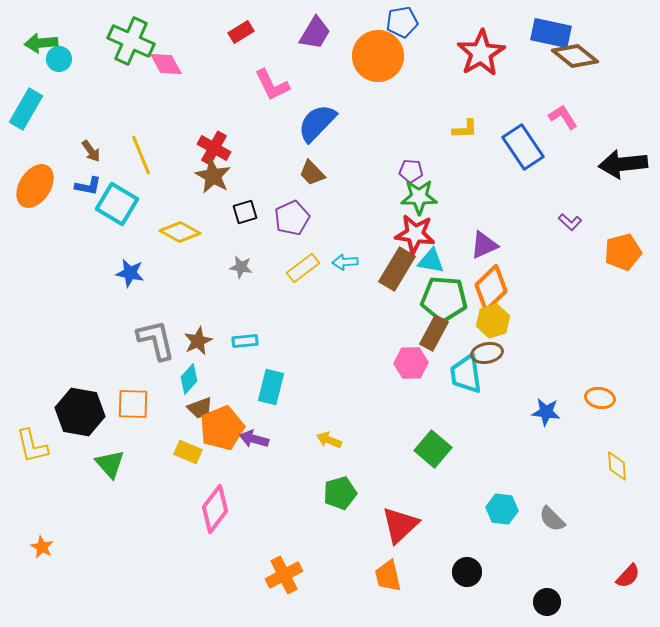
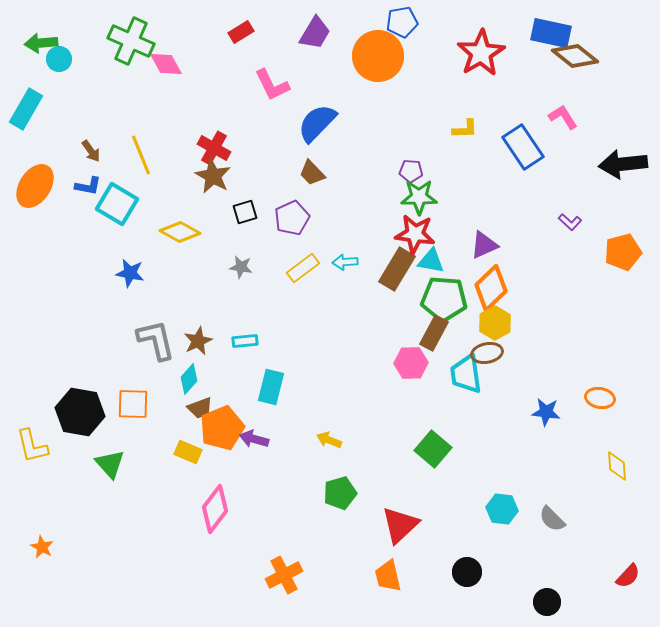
yellow hexagon at (493, 321): moved 2 px right, 2 px down; rotated 12 degrees counterclockwise
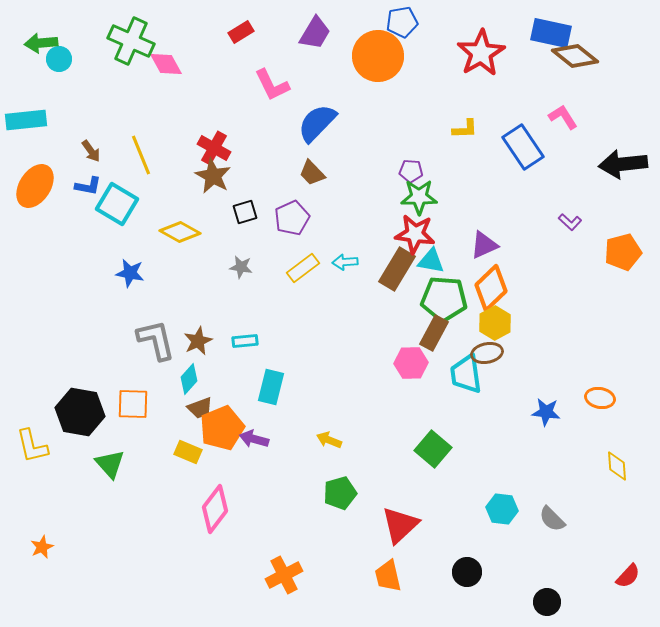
cyan rectangle at (26, 109): moved 11 px down; rotated 54 degrees clockwise
orange star at (42, 547): rotated 20 degrees clockwise
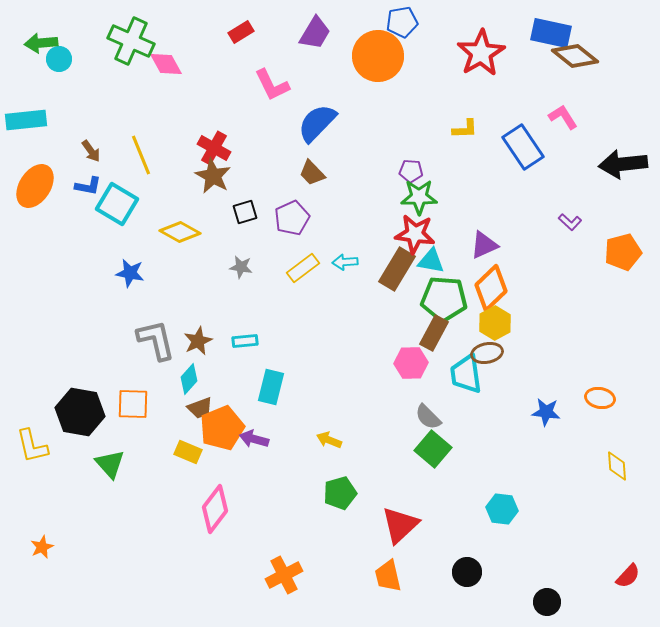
gray semicircle at (552, 519): moved 124 px left, 102 px up
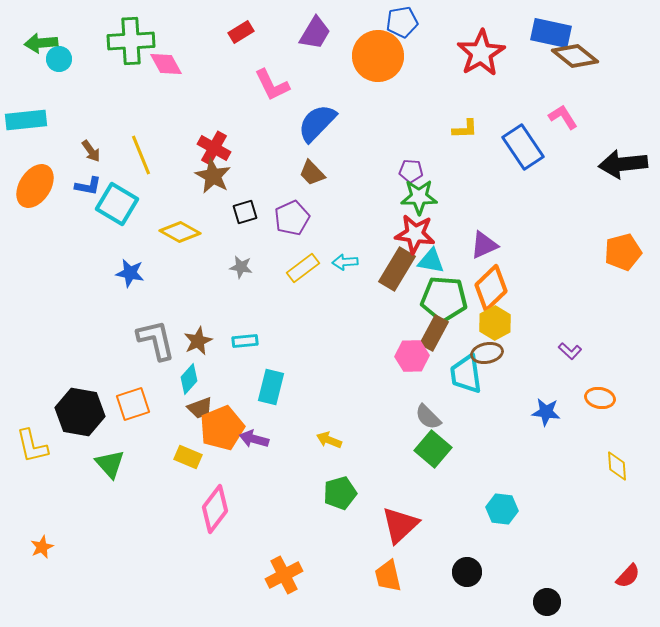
green cross at (131, 41): rotated 27 degrees counterclockwise
purple L-shape at (570, 222): moved 129 px down
pink hexagon at (411, 363): moved 1 px right, 7 px up
orange square at (133, 404): rotated 20 degrees counterclockwise
yellow rectangle at (188, 452): moved 5 px down
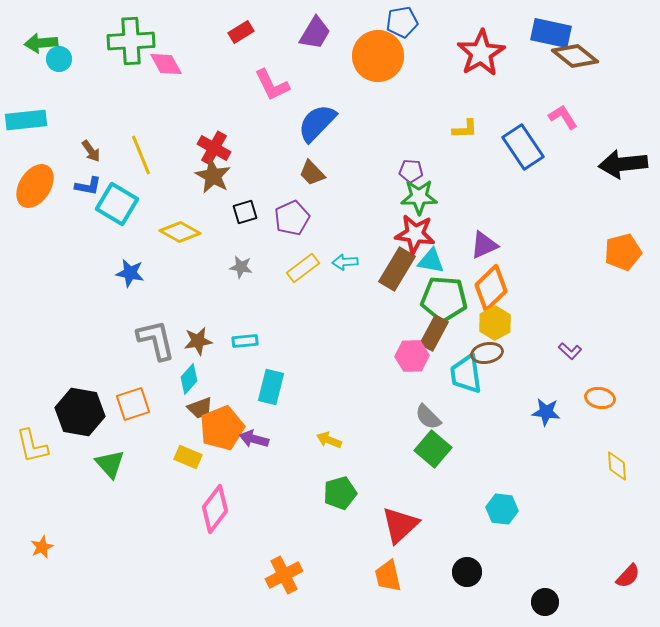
brown star at (198, 341): rotated 16 degrees clockwise
black circle at (547, 602): moved 2 px left
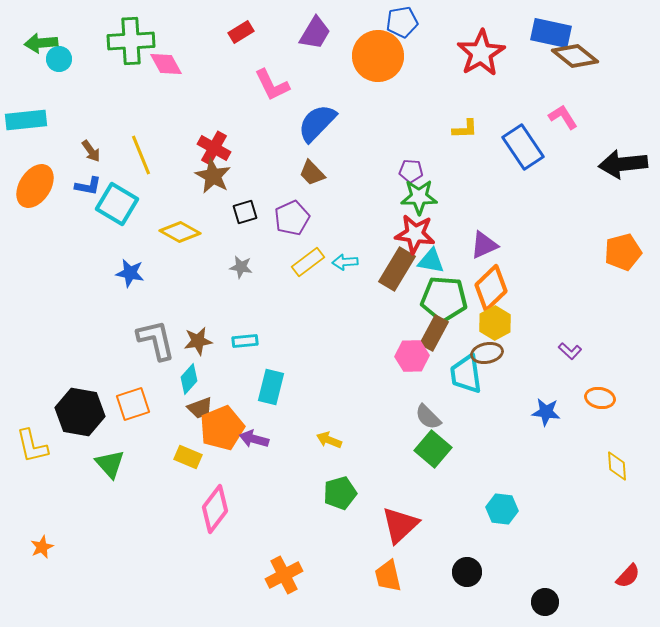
yellow rectangle at (303, 268): moved 5 px right, 6 px up
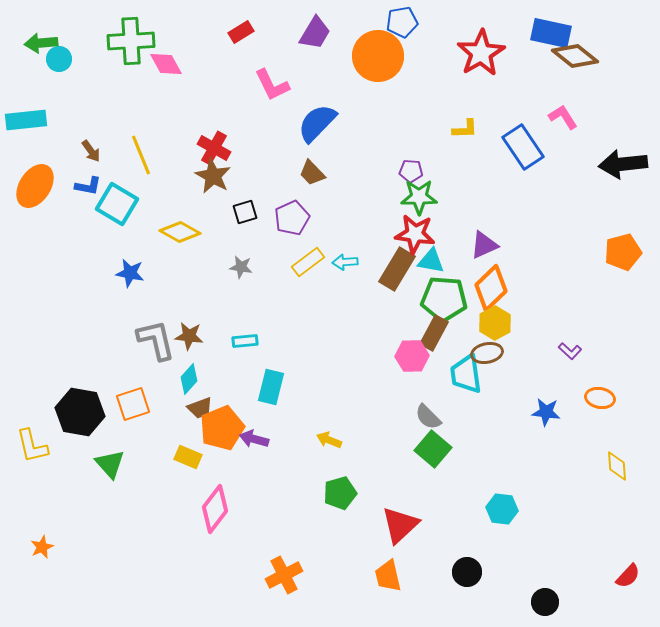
brown star at (198, 341): moved 9 px left, 5 px up; rotated 16 degrees clockwise
